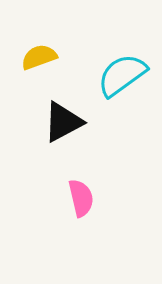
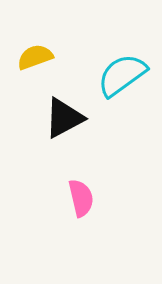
yellow semicircle: moved 4 px left
black triangle: moved 1 px right, 4 px up
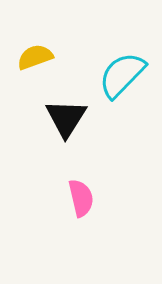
cyan semicircle: rotated 10 degrees counterclockwise
black triangle: moved 2 px right; rotated 30 degrees counterclockwise
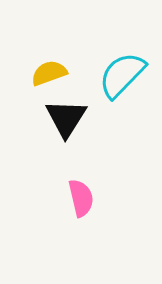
yellow semicircle: moved 14 px right, 16 px down
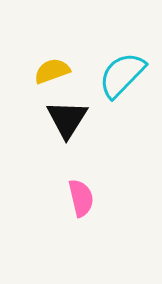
yellow semicircle: moved 3 px right, 2 px up
black triangle: moved 1 px right, 1 px down
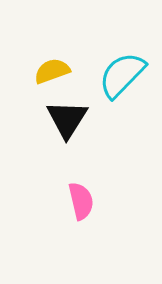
pink semicircle: moved 3 px down
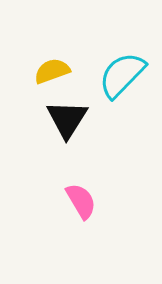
pink semicircle: rotated 18 degrees counterclockwise
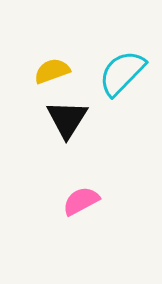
cyan semicircle: moved 2 px up
pink semicircle: rotated 87 degrees counterclockwise
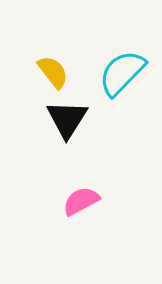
yellow semicircle: moved 1 px right, 1 px down; rotated 72 degrees clockwise
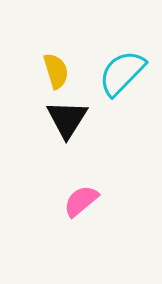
yellow semicircle: moved 3 px right, 1 px up; rotated 21 degrees clockwise
pink semicircle: rotated 12 degrees counterclockwise
